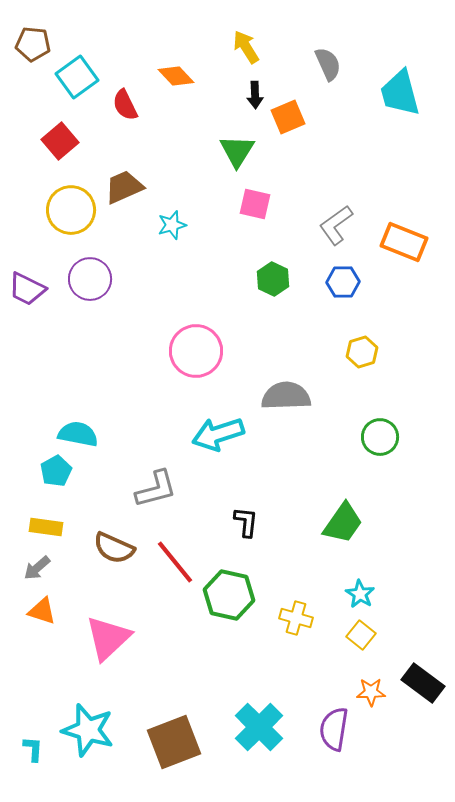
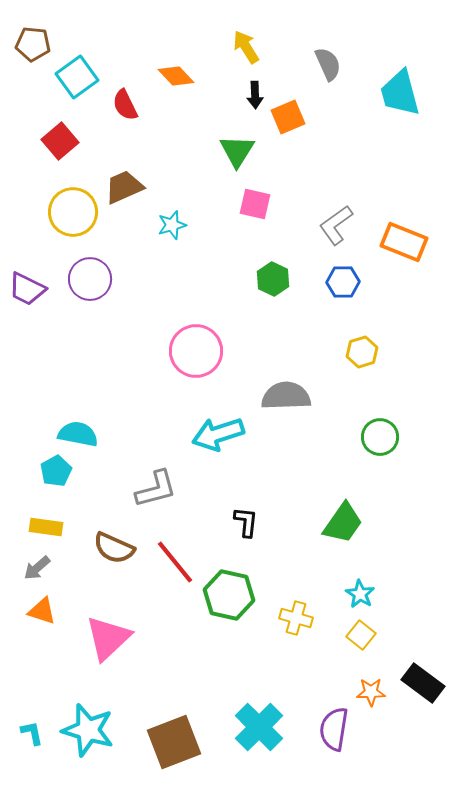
yellow circle at (71, 210): moved 2 px right, 2 px down
cyan L-shape at (33, 749): moved 1 px left, 16 px up; rotated 16 degrees counterclockwise
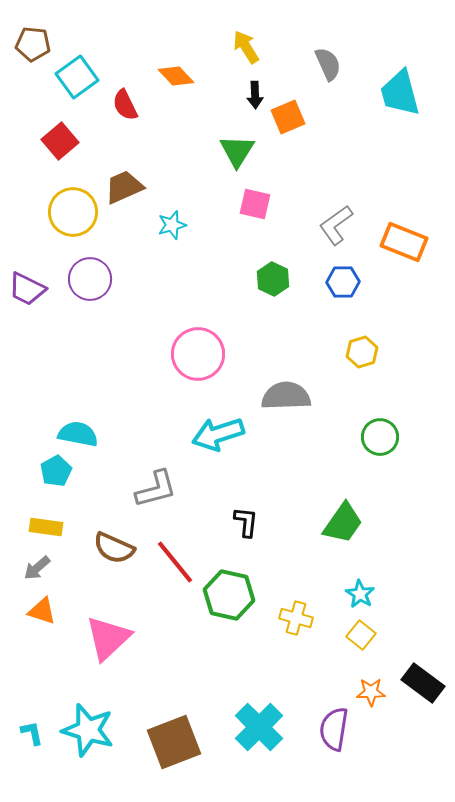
pink circle at (196, 351): moved 2 px right, 3 px down
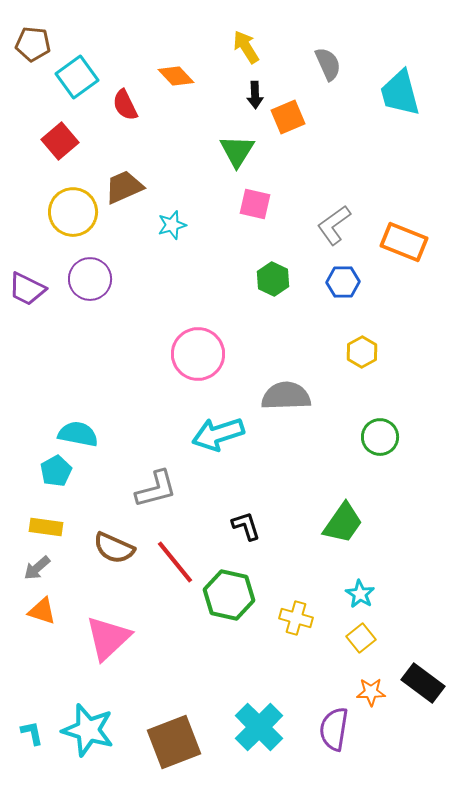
gray L-shape at (336, 225): moved 2 px left
yellow hexagon at (362, 352): rotated 12 degrees counterclockwise
black L-shape at (246, 522): moved 4 px down; rotated 24 degrees counterclockwise
yellow square at (361, 635): moved 3 px down; rotated 12 degrees clockwise
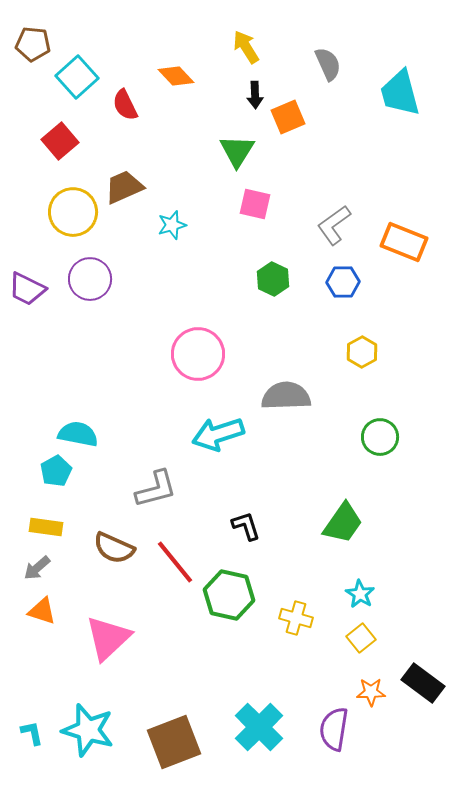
cyan square at (77, 77): rotated 6 degrees counterclockwise
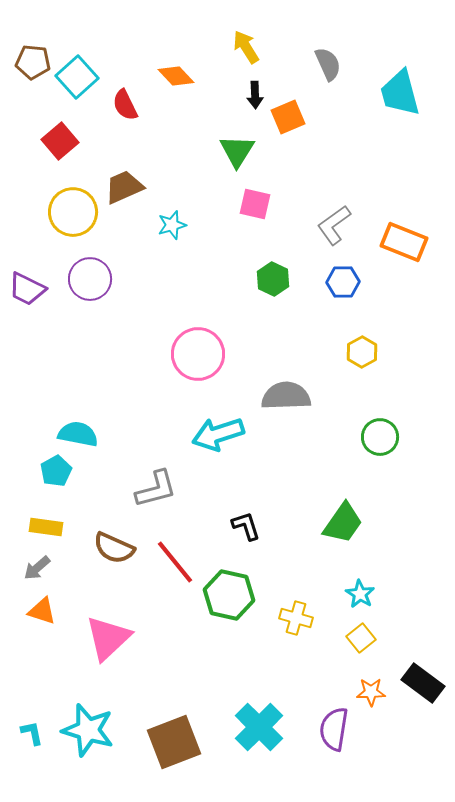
brown pentagon at (33, 44): moved 18 px down
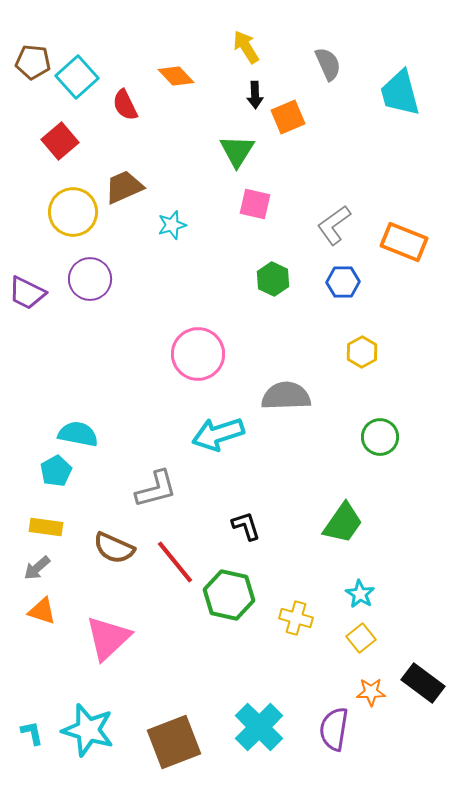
purple trapezoid at (27, 289): moved 4 px down
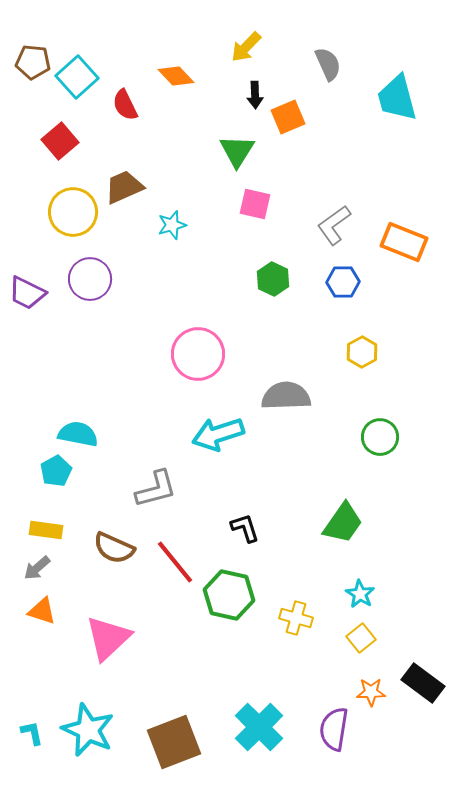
yellow arrow at (246, 47): rotated 104 degrees counterclockwise
cyan trapezoid at (400, 93): moved 3 px left, 5 px down
black L-shape at (246, 526): moved 1 px left, 2 px down
yellow rectangle at (46, 527): moved 3 px down
cyan star at (88, 730): rotated 8 degrees clockwise
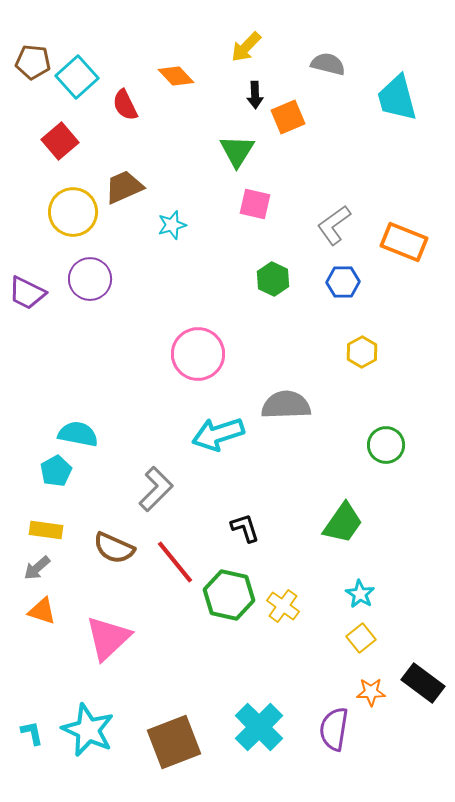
gray semicircle at (328, 64): rotated 52 degrees counterclockwise
gray semicircle at (286, 396): moved 9 px down
green circle at (380, 437): moved 6 px right, 8 px down
gray L-shape at (156, 489): rotated 30 degrees counterclockwise
yellow cross at (296, 618): moved 13 px left, 12 px up; rotated 20 degrees clockwise
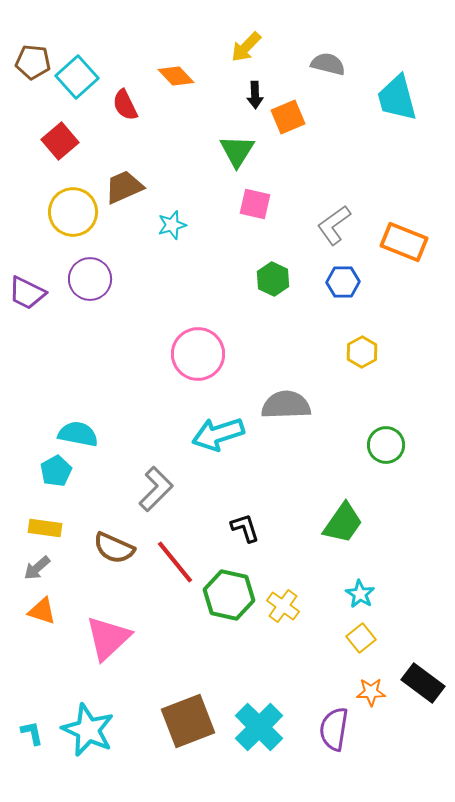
yellow rectangle at (46, 530): moved 1 px left, 2 px up
brown square at (174, 742): moved 14 px right, 21 px up
